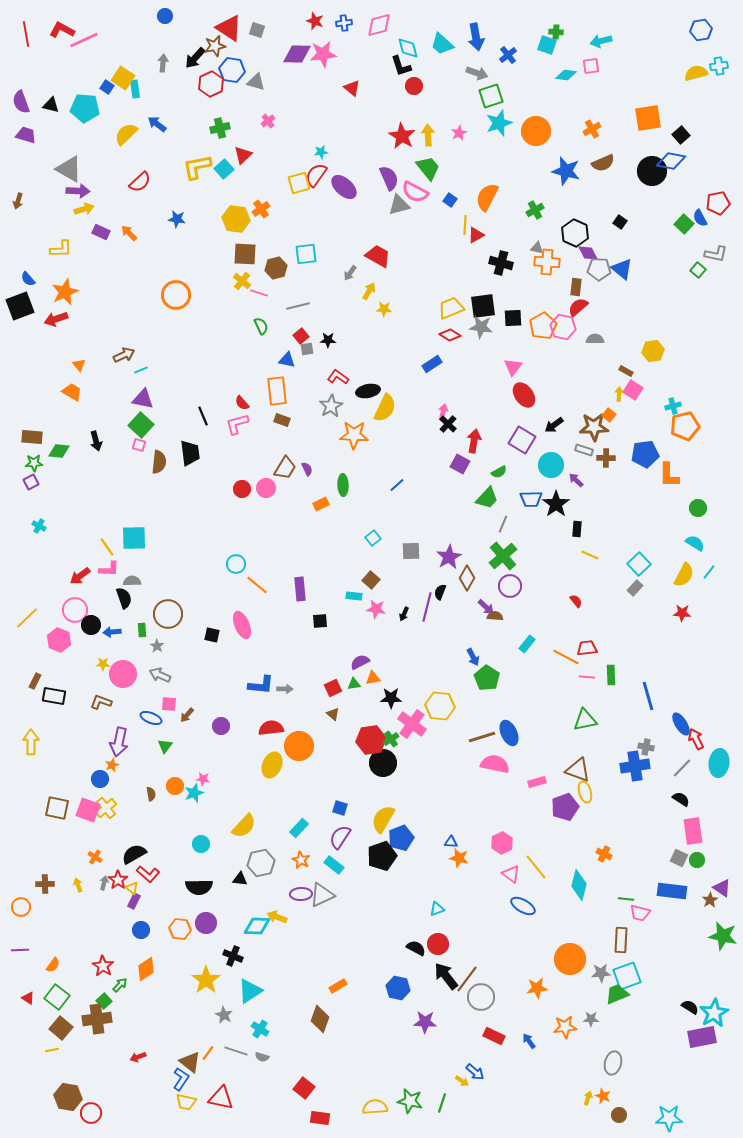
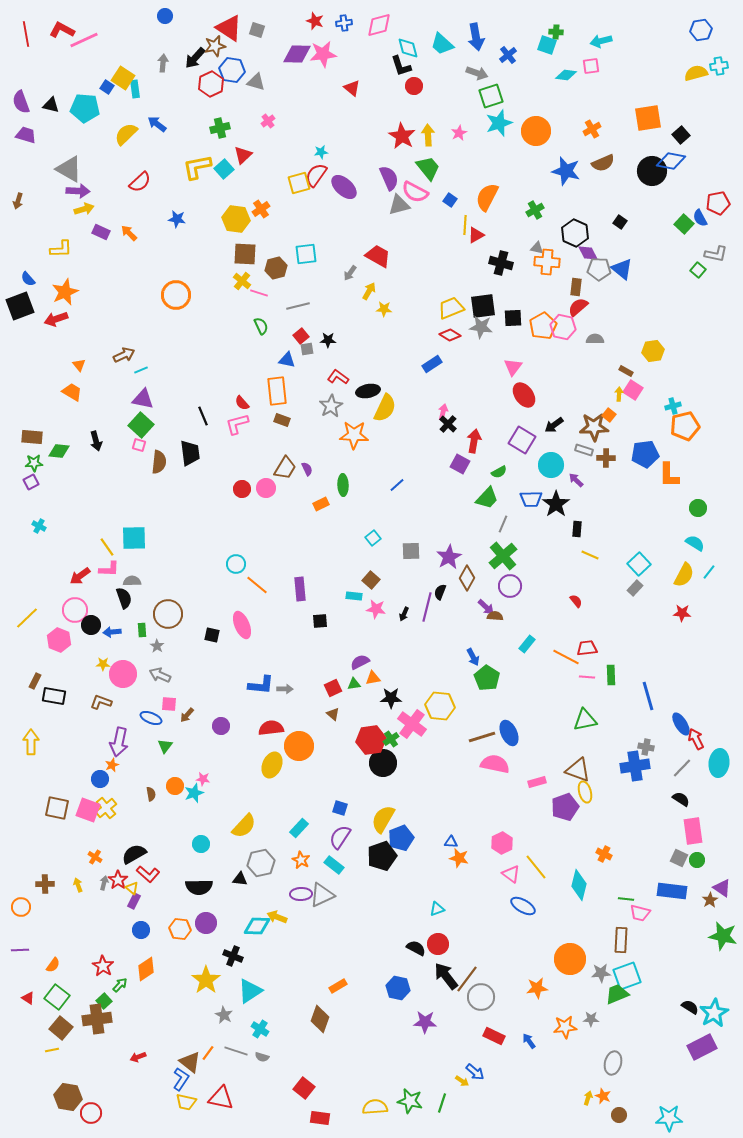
purple rectangle at (702, 1037): moved 10 px down; rotated 16 degrees counterclockwise
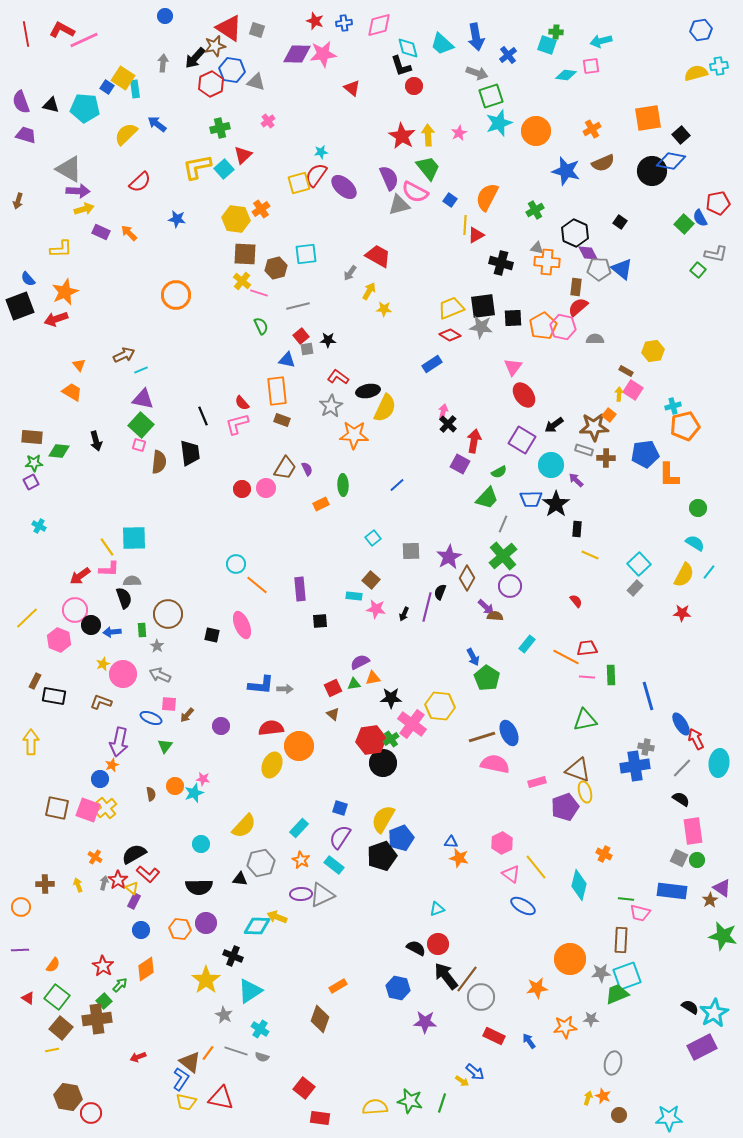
yellow star at (103, 664): rotated 24 degrees counterclockwise
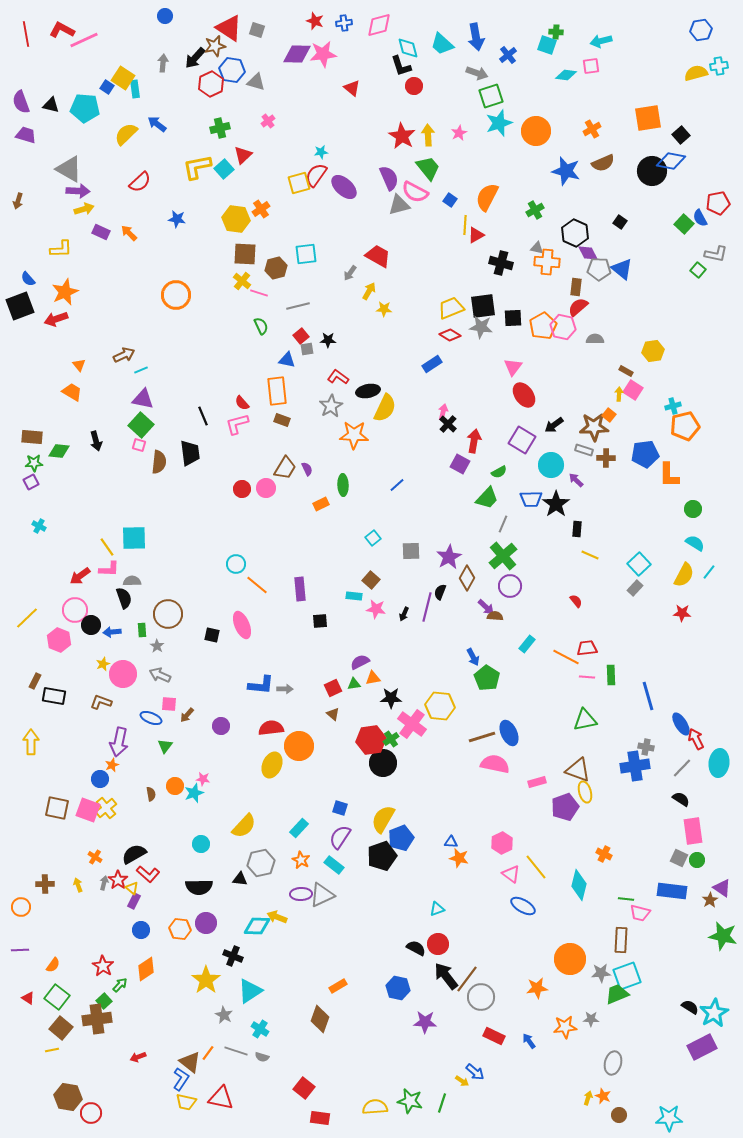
green circle at (698, 508): moved 5 px left, 1 px down
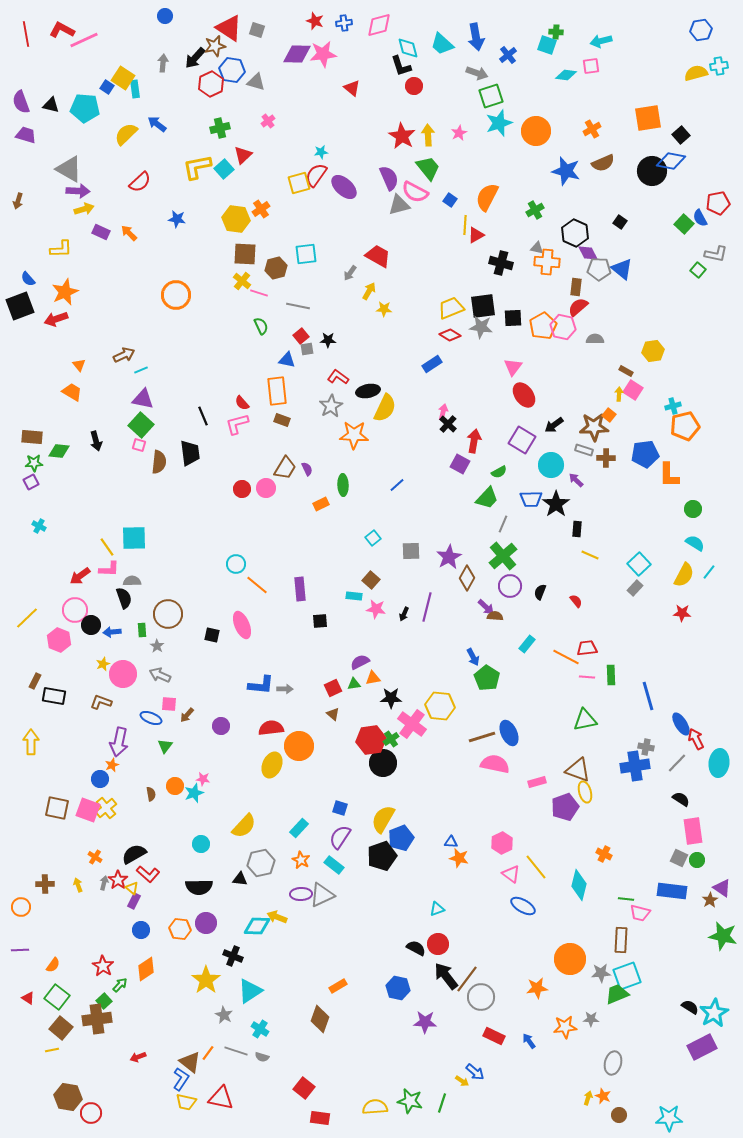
gray line at (298, 306): rotated 25 degrees clockwise
black semicircle at (440, 592): moved 100 px right
gray line at (682, 768): moved 5 px left, 5 px up
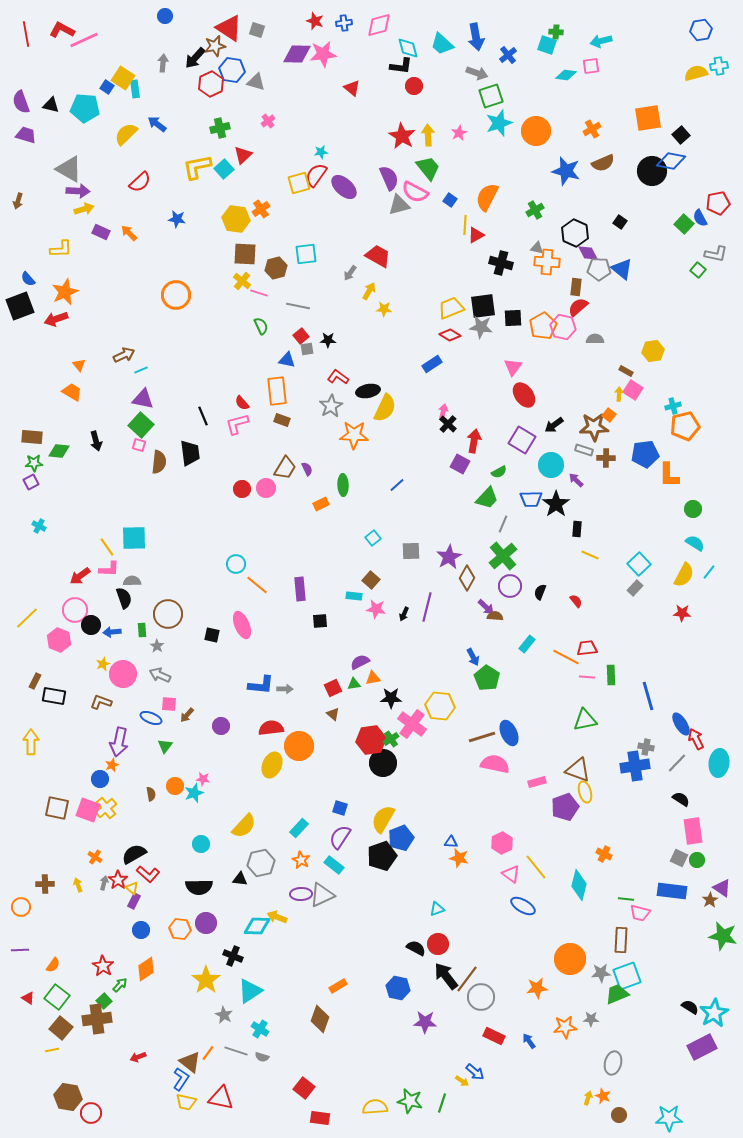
black L-shape at (401, 66): rotated 65 degrees counterclockwise
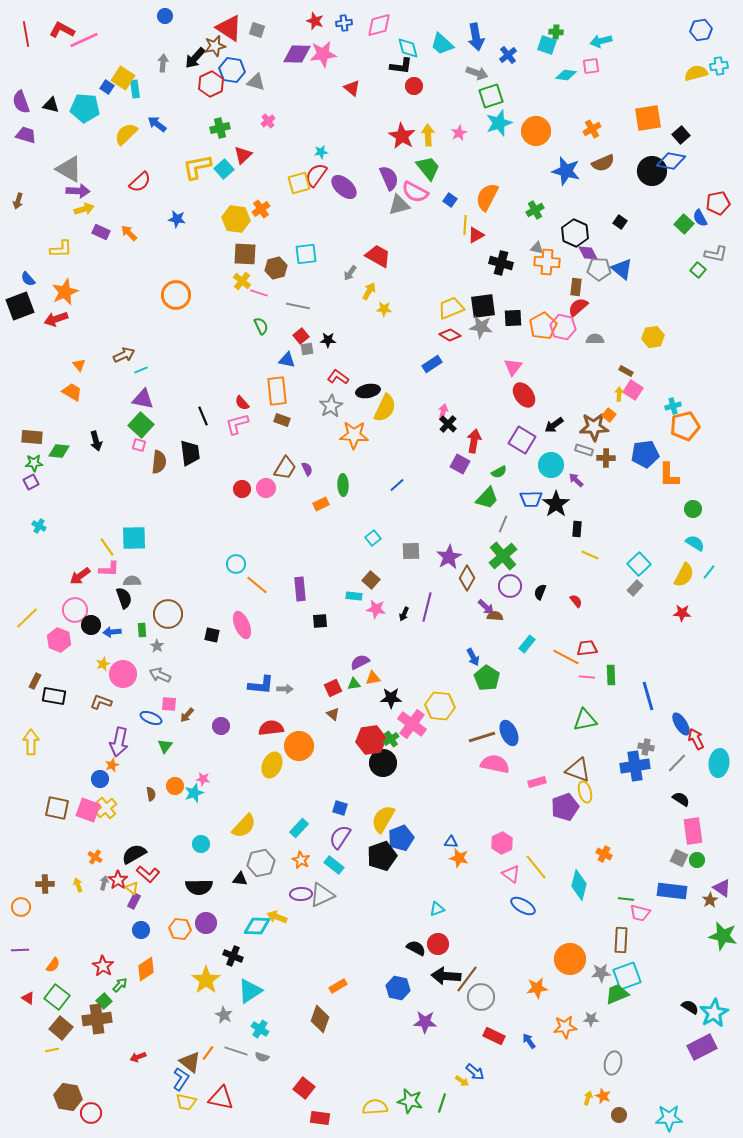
yellow hexagon at (653, 351): moved 14 px up
black arrow at (446, 976): rotated 48 degrees counterclockwise
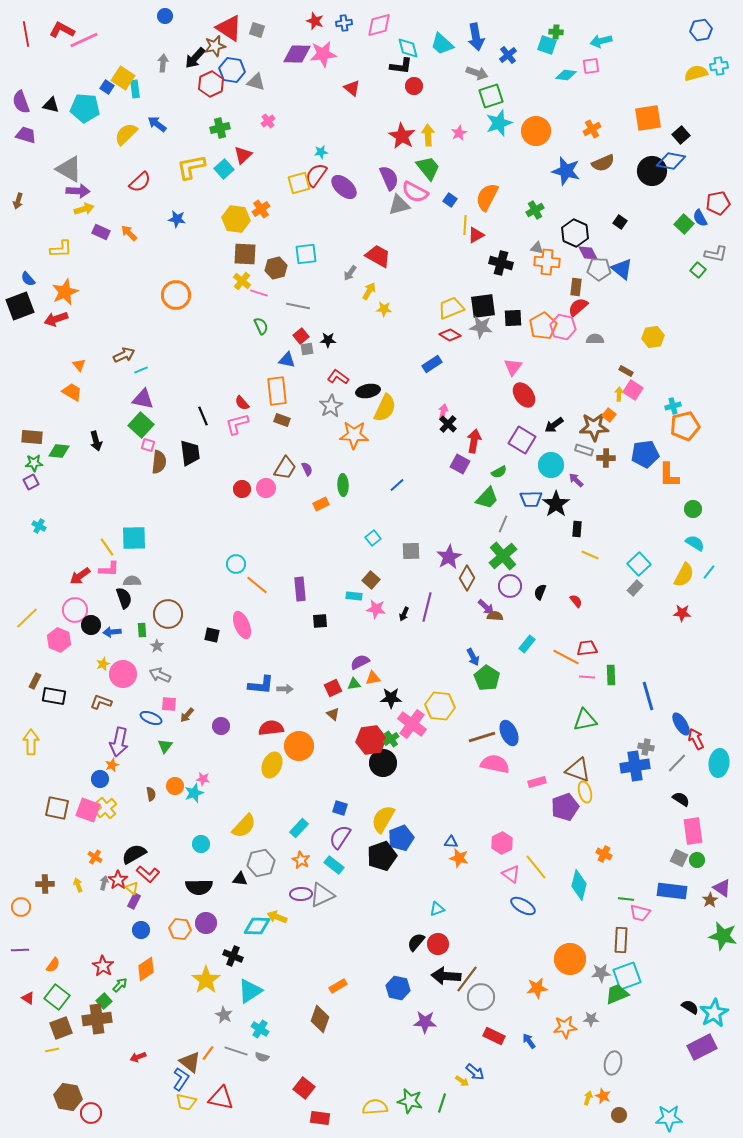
yellow L-shape at (197, 167): moved 6 px left
pink square at (139, 445): moved 9 px right
black semicircle at (416, 948): moved 6 px up; rotated 78 degrees counterclockwise
brown square at (61, 1028): rotated 30 degrees clockwise
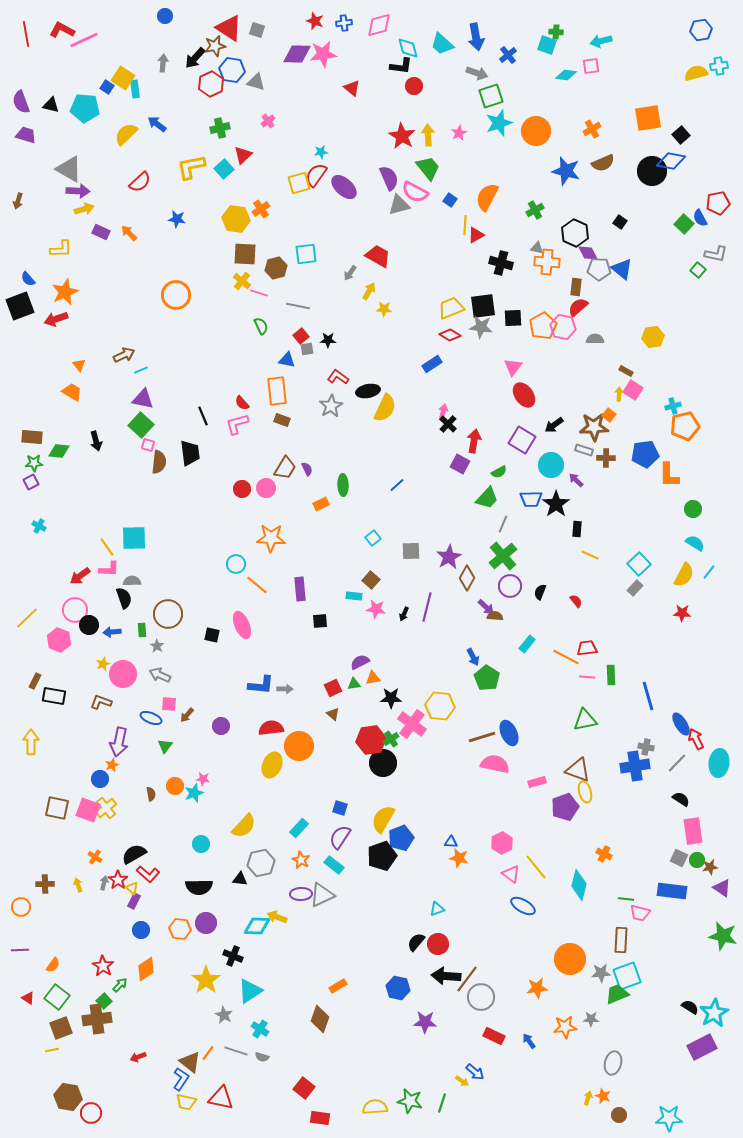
orange star at (354, 435): moved 83 px left, 103 px down
black circle at (91, 625): moved 2 px left
brown star at (710, 900): moved 33 px up; rotated 21 degrees clockwise
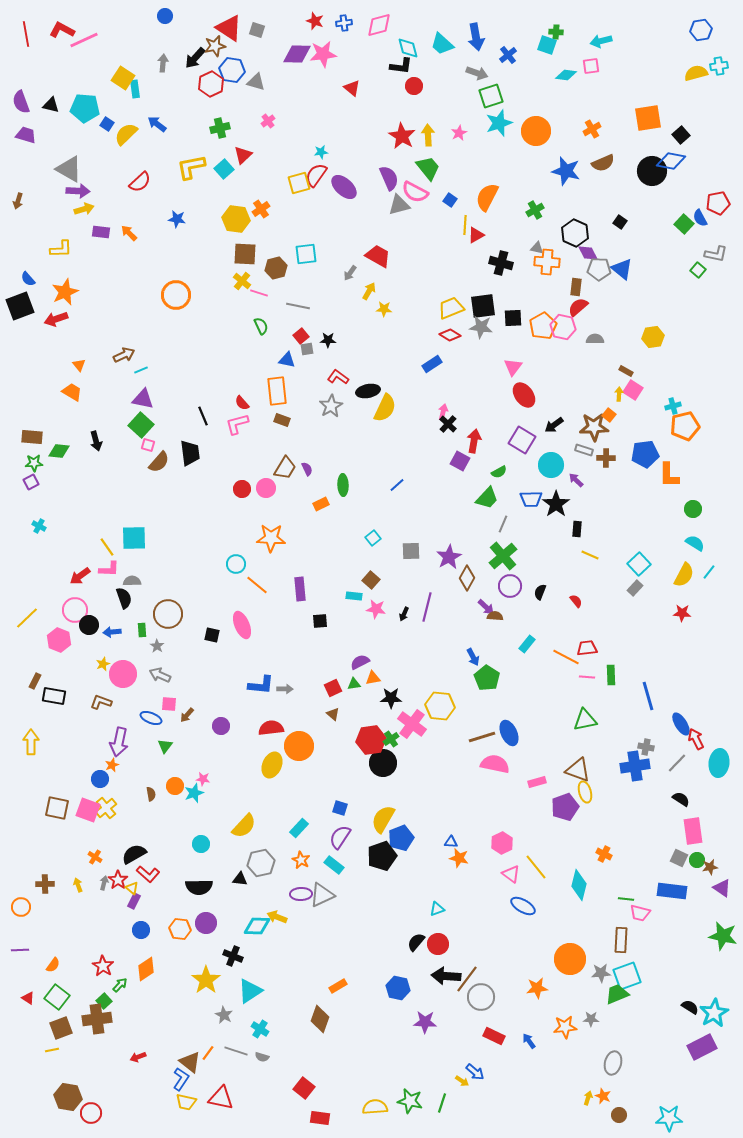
blue square at (107, 87): moved 37 px down
purple rectangle at (101, 232): rotated 18 degrees counterclockwise
brown semicircle at (159, 462): rotated 35 degrees clockwise
purple square at (460, 464): moved 3 px up
